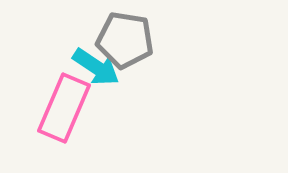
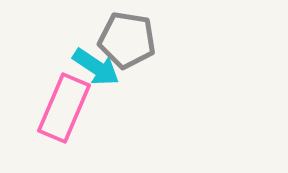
gray pentagon: moved 2 px right
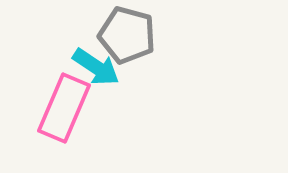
gray pentagon: moved 5 px up; rotated 6 degrees clockwise
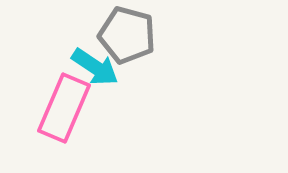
cyan arrow: moved 1 px left
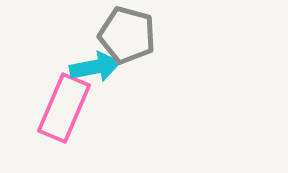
cyan arrow: rotated 45 degrees counterclockwise
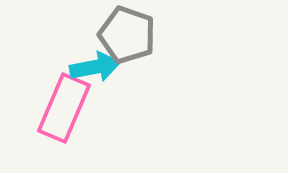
gray pentagon: rotated 4 degrees clockwise
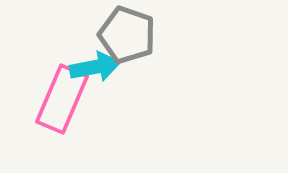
pink rectangle: moved 2 px left, 9 px up
